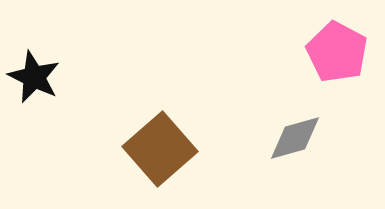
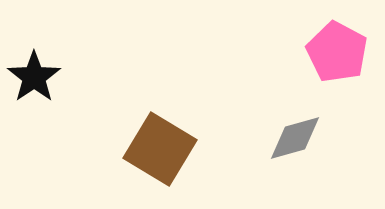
black star: rotated 12 degrees clockwise
brown square: rotated 18 degrees counterclockwise
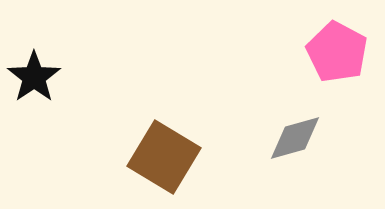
brown square: moved 4 px right, 8 px down
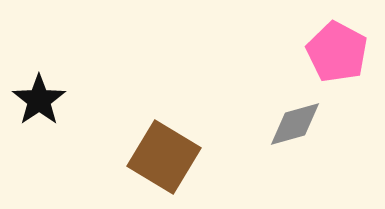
black star: moved 5 px right, 23 px down
gray diamond: moved 14 px up
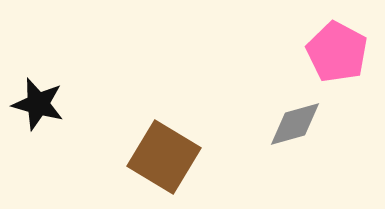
black star: moved 1 px left, 4 px down; rotated 22 degrees counterclockwise
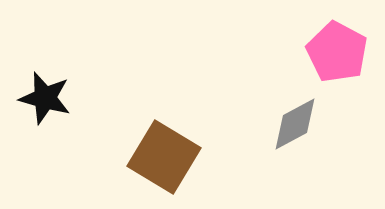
black star: moved 7 px right, 6 px up
gray diamond: rotated 12 degrees counterclockwise
